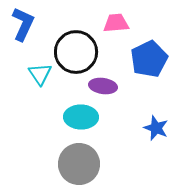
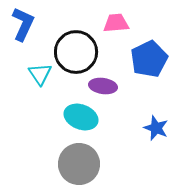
cyan ellipse: rotated 20 degrees clockwise
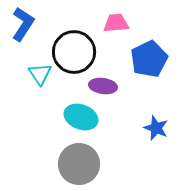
blue L-shape: rotated 8 degrees clockwise
black circle: moved 2 px left
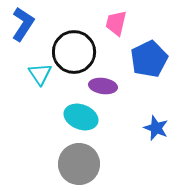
pink trapezoid: rotated 72 degrees counterclockwise
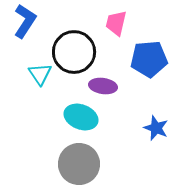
blue L-shape: moved 2 px right, 3 px up
blue pentagon: rotated 21 degrees clockwise
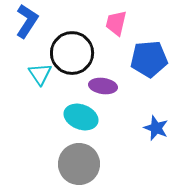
blue L-shape: moved 2 px right
black circle: moved 2 px left, 1 px down
